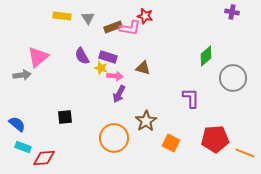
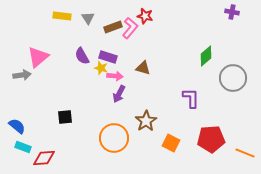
pink L-shape: rotated 60 degrees counterclockwise
blue semicircle: moved 2 px down
red pentagon: moved 4 px left
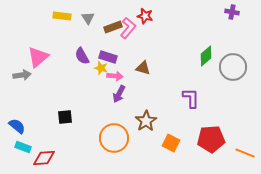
pink L-shape: moved 2 px left
gray circle: moved 11 px up
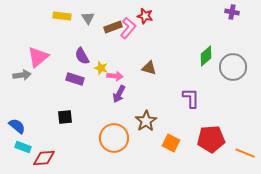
purple rectangle: moved 33 px left, 22 px down
brown triangle: moved 6 px right
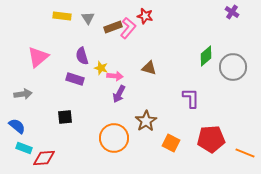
purple cross: rotated 24 degrees clockwise
purple semicircle: rotated 12 degrees clockwise
gray arrow: moved 1 px right, 19 px down
cyan rectangle: moved 1 px right, 1 px down
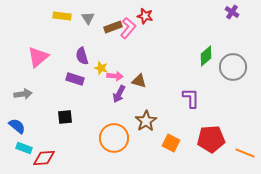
brown triangle: moved 10 px left, 13 px down
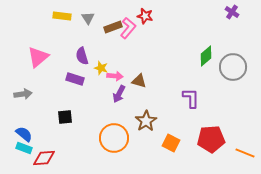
blue semicircle: moved 7 px right, 8 px down
